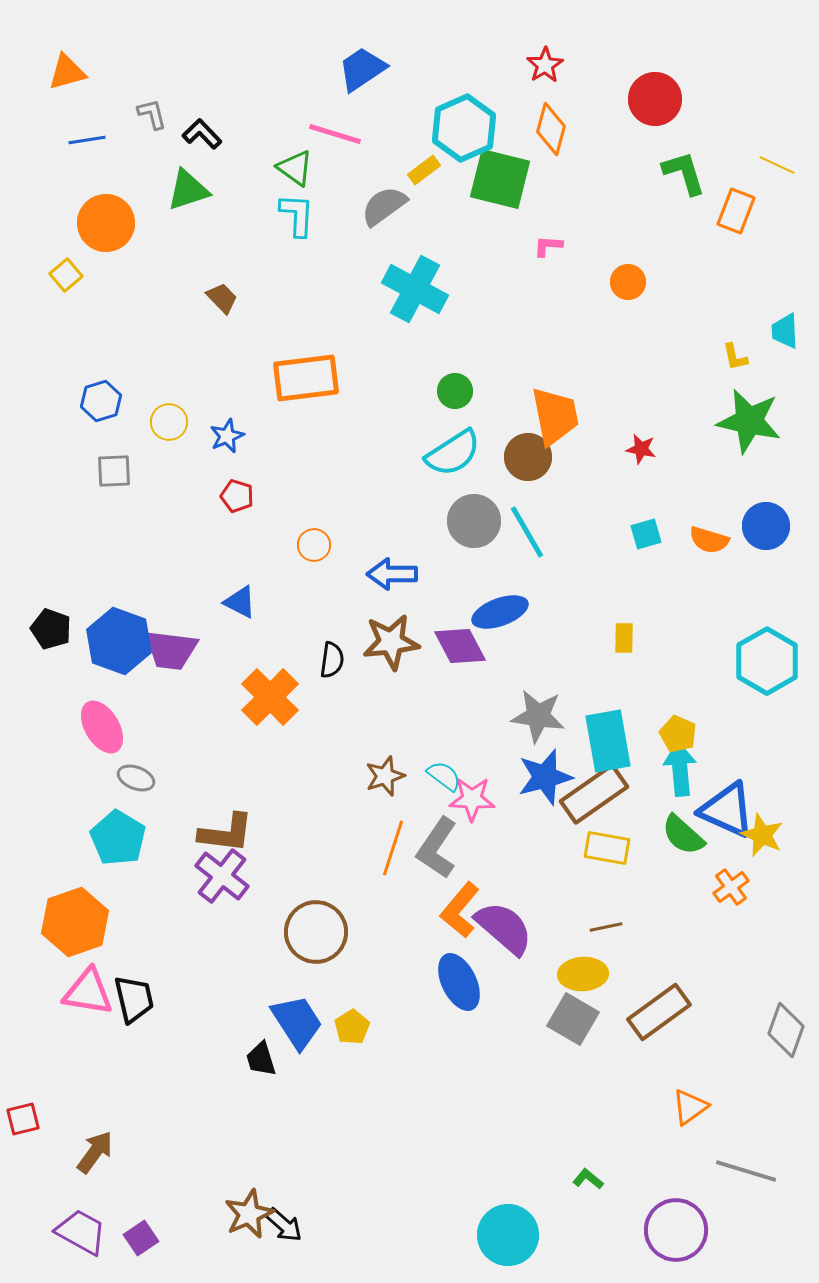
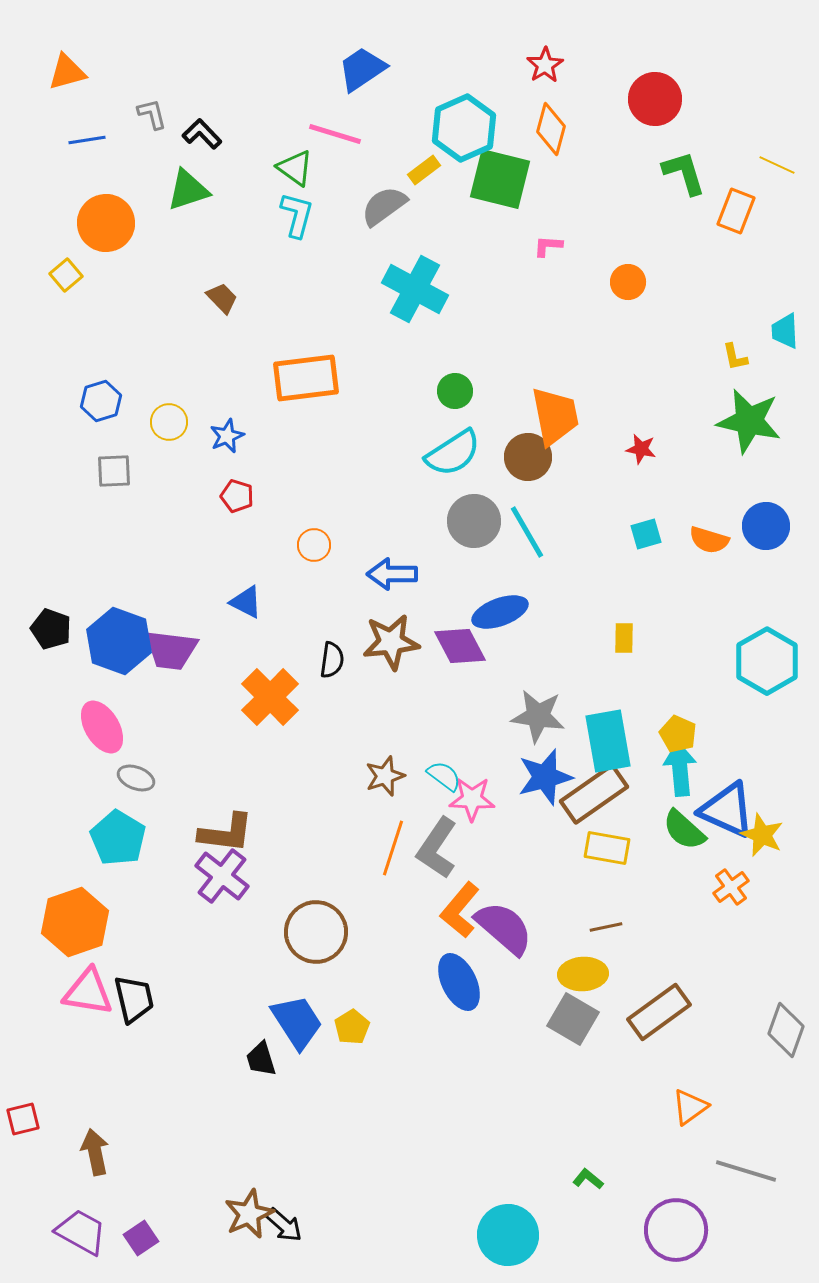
cyan L-shape at (297, 215): rotated 12 degrees clockwise
blue triangle at (240, 602): moved 6 px right
green semicircle at (683, 835): moved 1 px right, 5 px up
brown arrow at (95, 1152): rotated 48 degrees counterclockwise
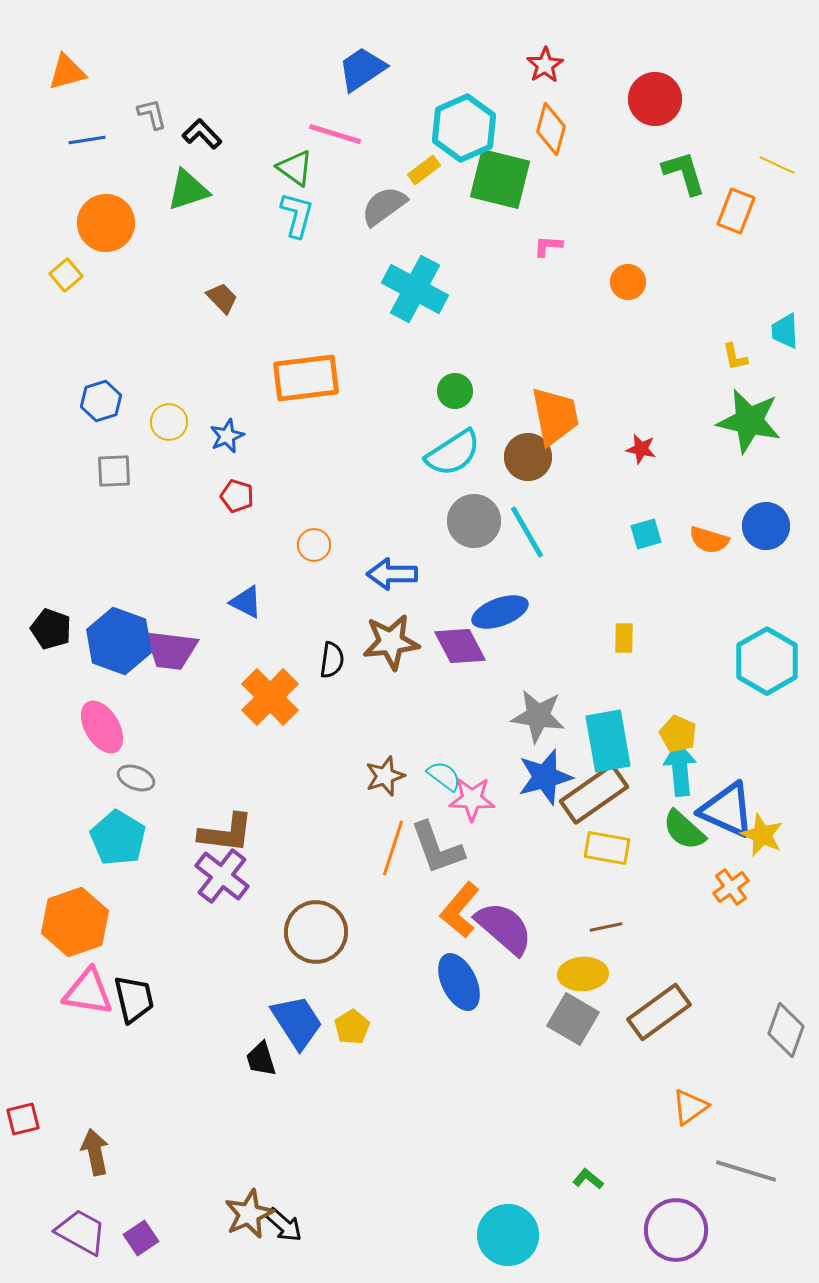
gray L-shape at (437, 848): rotated 54 degrees counterclockwise
